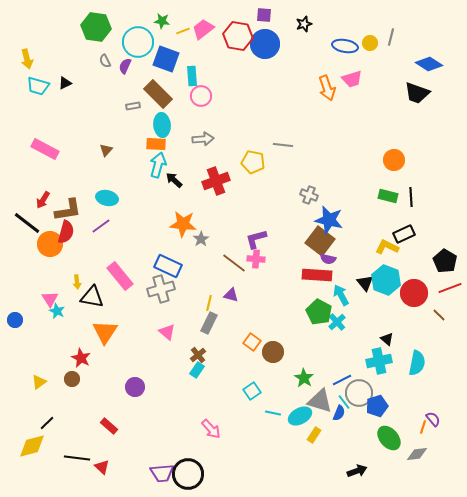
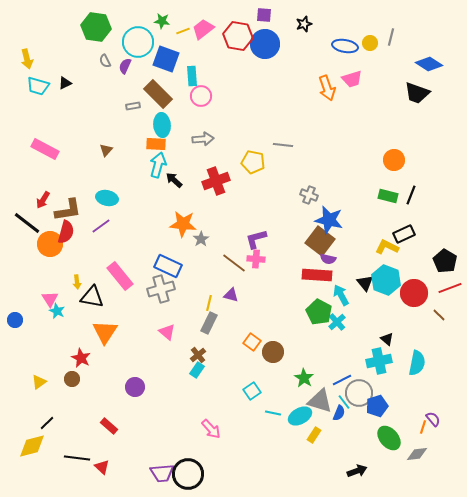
black line at (411, 197): moved 2 px up; rotated 24 degrees clockwise
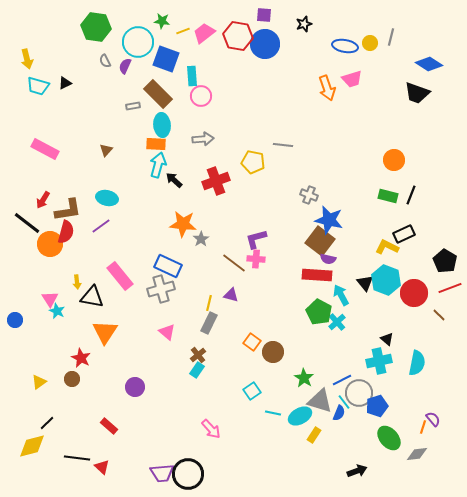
pink trapezoid at (203, 29): moved 1 px right, 4 px down
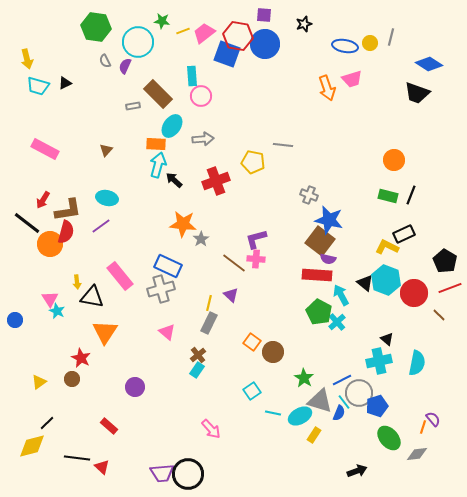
blue square at (166, 59): moved 61 px right, 5 px up
cyan ellipse at (162, 125): moved 10 px right, 1 px down; rotated 40 degrees clockwise
black triangle at (365, 283): rotated 12 degrees counterclockwise
purple triangle at (231, 295): rotated 28 degrees clockwise
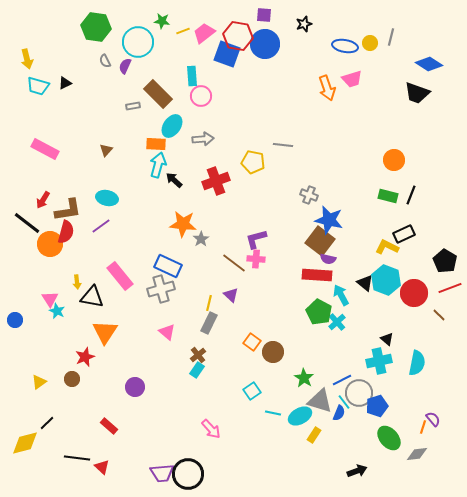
red star at (81, 358): moved 4 px right, 1 px up; rotated 24 degrees clockwise
yellow diamond at (32, 446): moved 7 px left, 3 px up
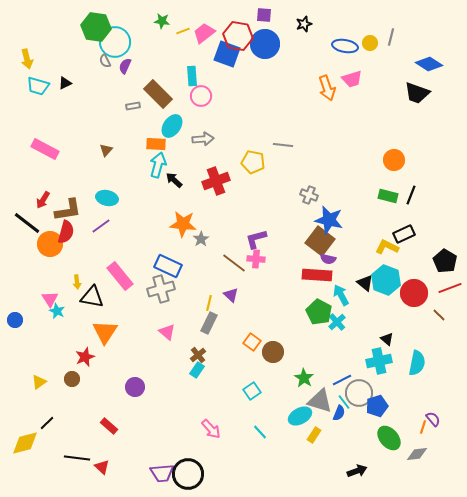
cyan circle at (138, 42): moved 23 px left
cyan line at (273, 413): moved 13 px left, 19 px down; rotated 35 degrees clockwise
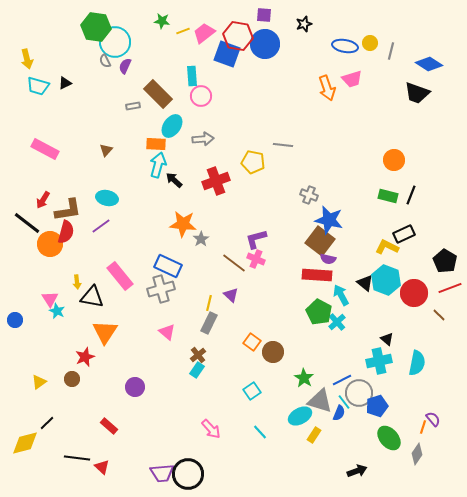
gray line at (391, 37): moved 14 px down
pink cross at (256, 259): rotated 18 degrees clockwise
gray diamond at (417, 454): rotated 50 degrees counterclockwise
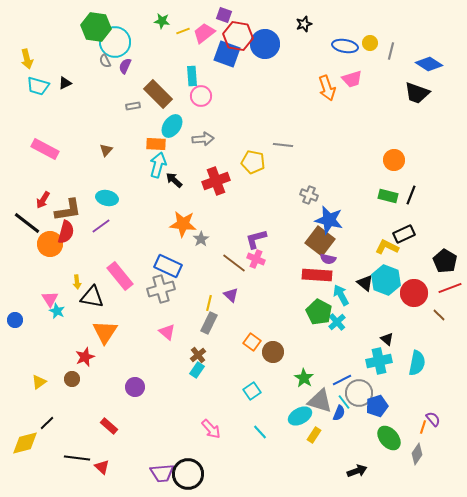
purple square at (264, 15): moved 40 px left; rotated 14 degrees clockwise
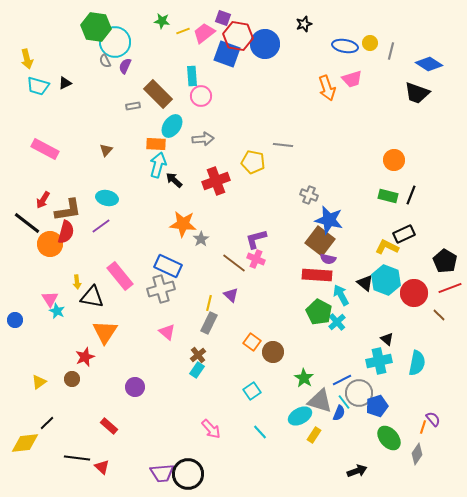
purple square at (224, 15): moved 1 px left, 3 px down
yellow diamond at (25, 443): rotated 8 degrees clockwise
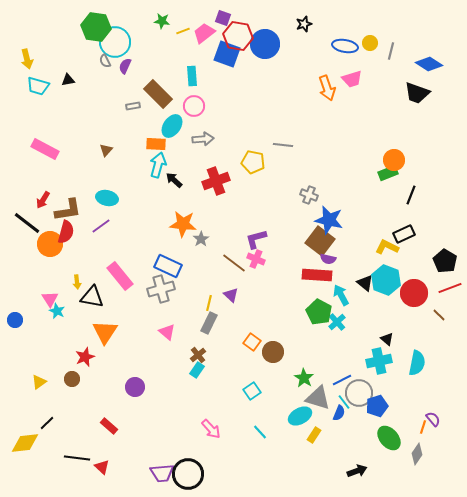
black triangle at (65, 83): moved 3 px right, 3 px up; rotated 16 degrees clockwise
pink circle at (201, 96): moved 7 px left, 10 px down
green rectangle at (388, 196): moved 23 px up; rotated 36 degrees counterclockwise
gray triangle at (320, 401): moved 2 px left, 3 px up
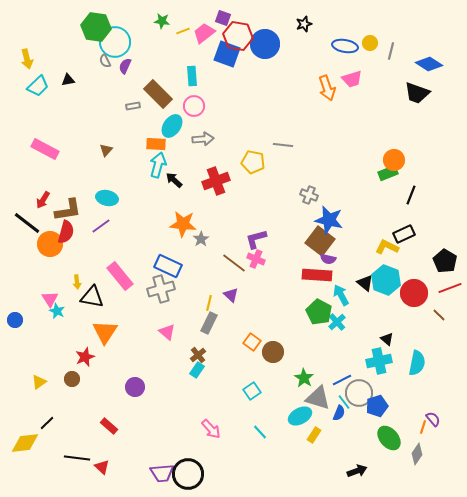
cyan trapezoid at (38, 86): rotated 60 degrees counterclockwise
